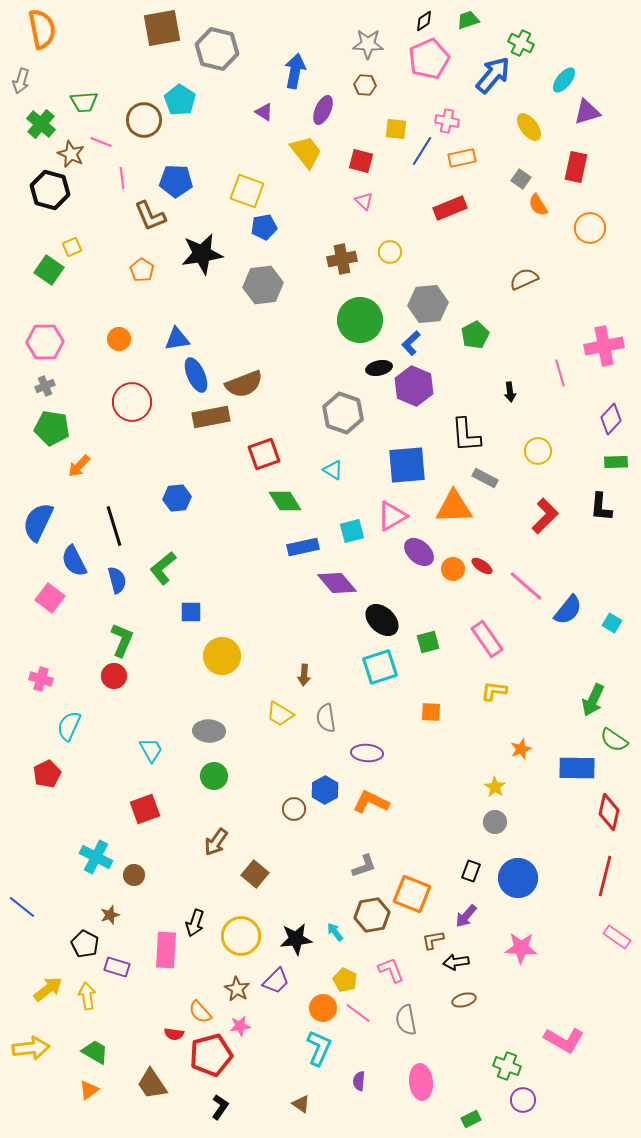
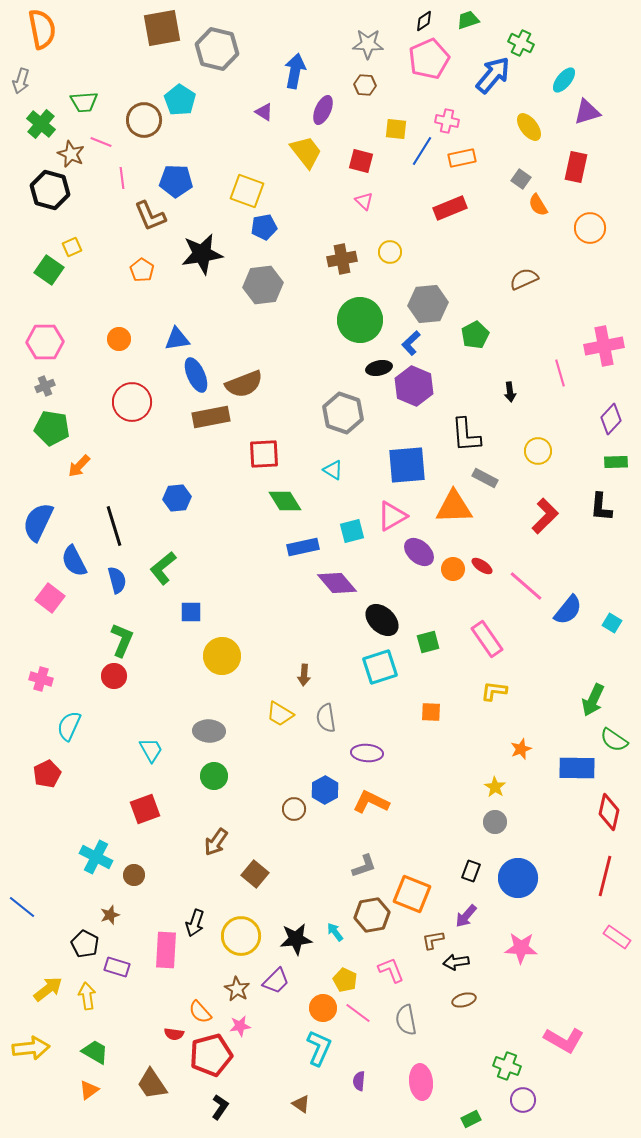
red square at (264, 454): rotated 16 degrees clockwise
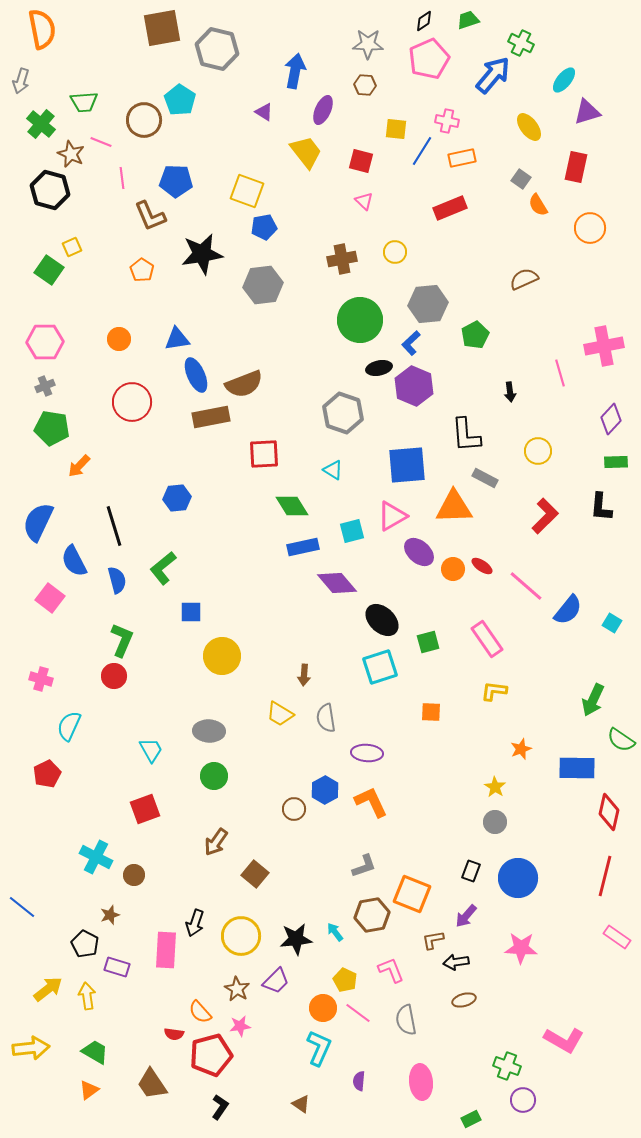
yellow circle at (390, 252): moved 5 px right
green diamond at (285, 501): moved 7 px right, 5 px down
green semicircle at (614, 740): moved 7 px right
orange L-shape at (371, 802): rotated 39 degrees clockwise
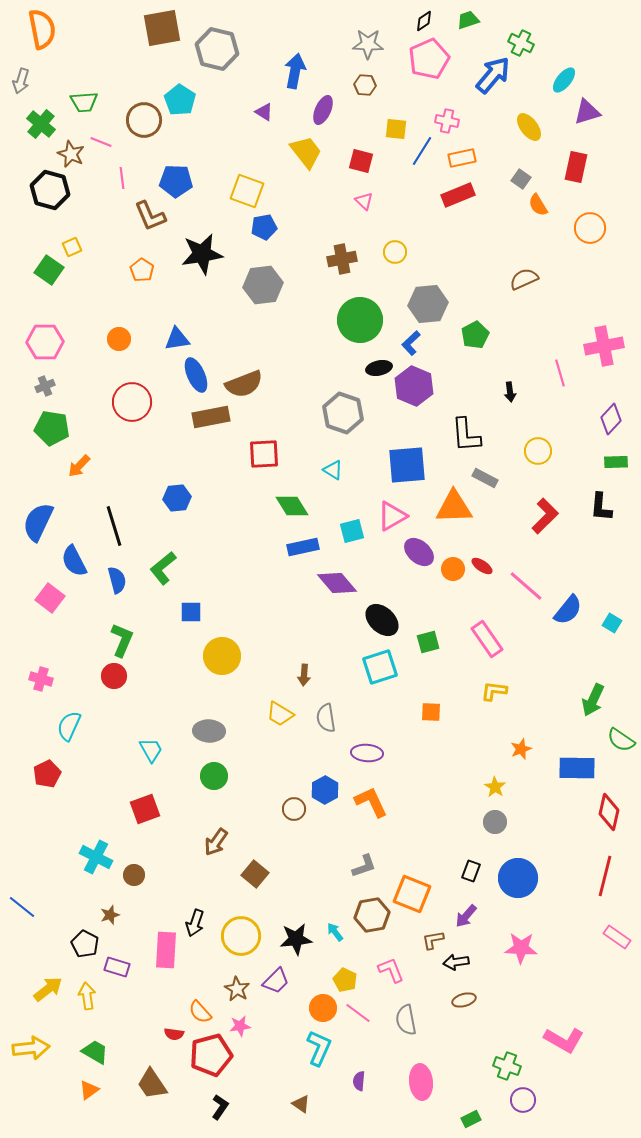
red rectangle at (450, 208): moved 8 px right, 13 px up
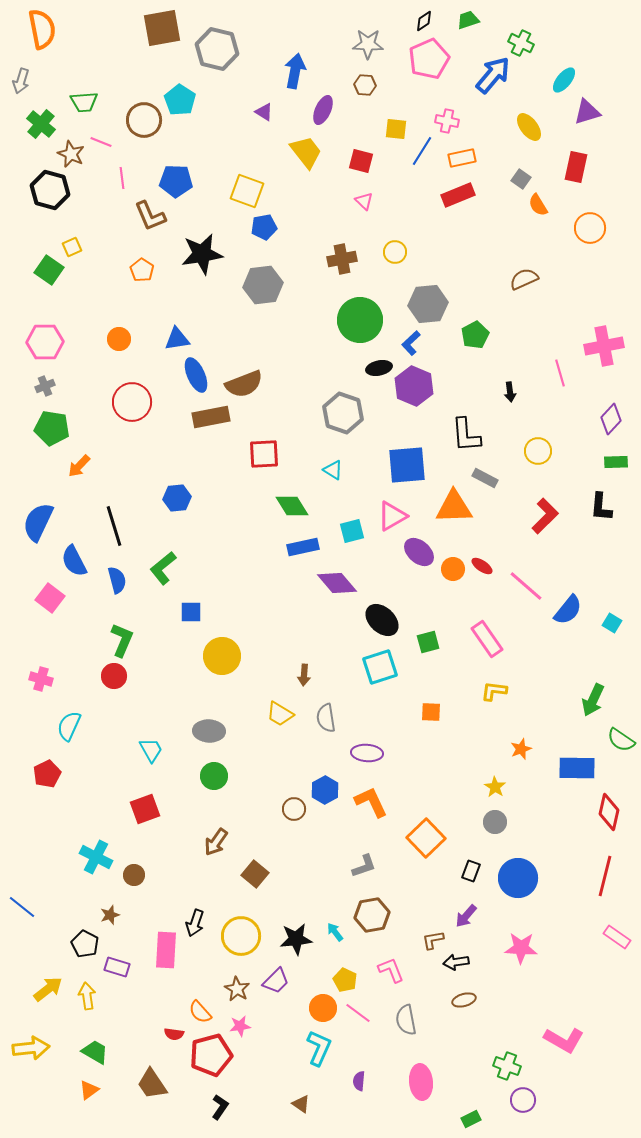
orange square at (412, 894): moved 14 px right, 56 px up; rotated 24 degrees clockwise
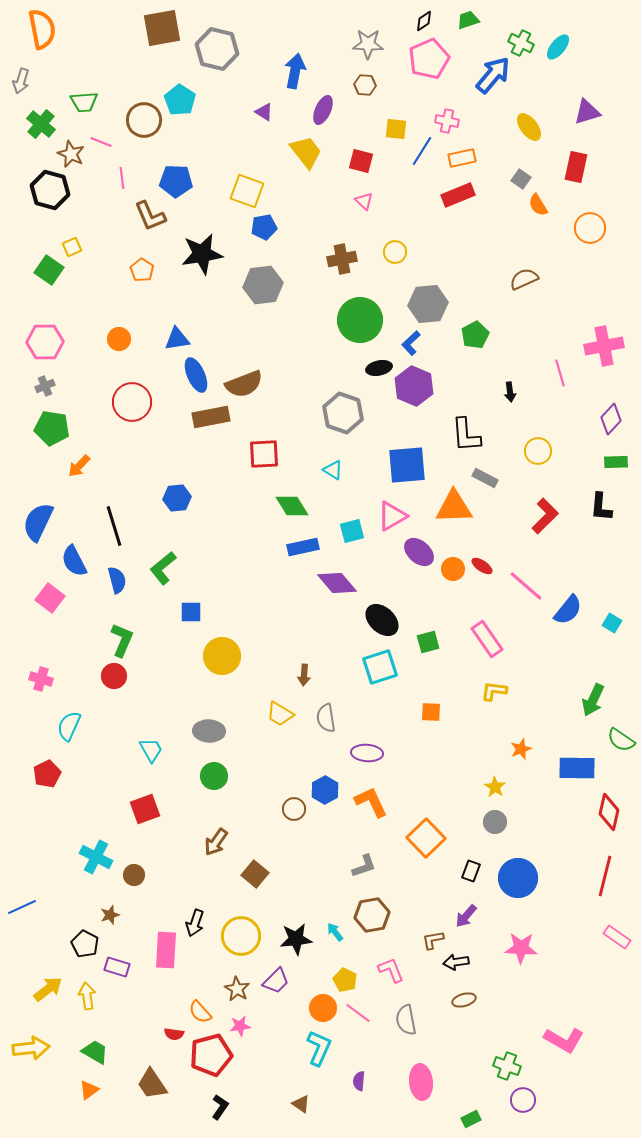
cyan ellipse at (564, 80): moved 6 px left, 33 px up
blue line at (22, 907): rotated 64 degrees counterclockwise
